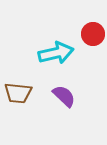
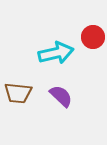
red circle: moved 3 px down
purple semicircle: moved 3 px left
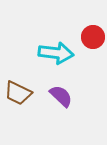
cyan arrow: rotated 20 degrees clockwise
brown trapezoid: rotated 20 degrees clockwise
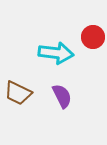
purple semicircle: moved 1 px right; rotated 20 degrees clockwise
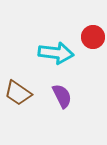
brown trapezoid: rotated 8 degrees clockwise
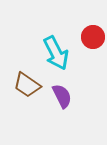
cyan arrow: rotated 56 degrees clockwise
brown trapezoid: moved 9 px right, 8 px up
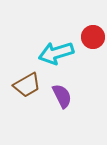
cyan arrow: rotated 100 degrees clockwise
brown trapezoid: rotated 64 degrees counterclockwise
